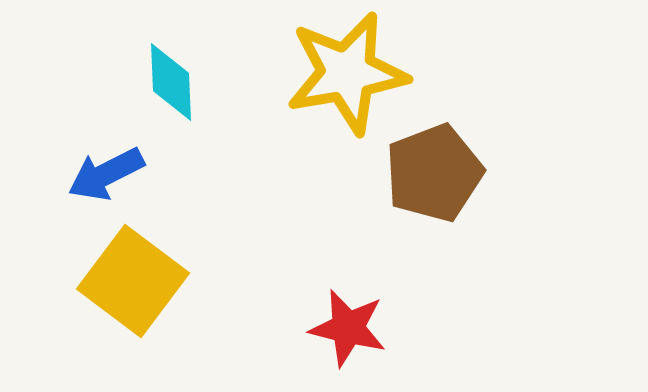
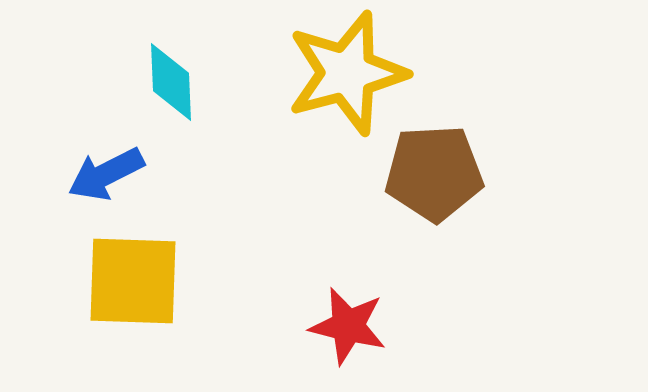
yellow star: rotated 5 degrees counterclockwise
brown pentagon: rotated 18 degrees clockwise
yellow square: rotated 35 degrees counterclockwise
red star: moved 2 px up
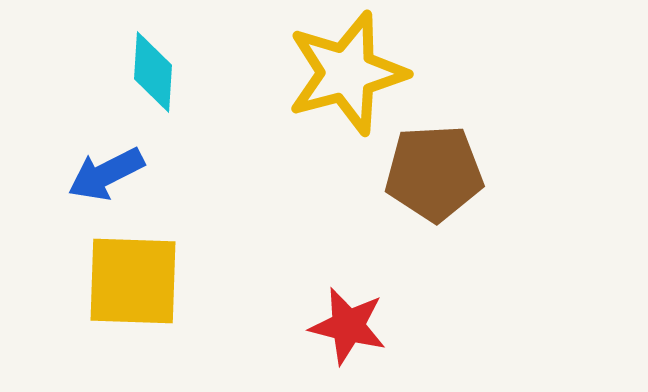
cyan diamond: moved 18 px left, 10 px up; rotated 6 degrees clockwise
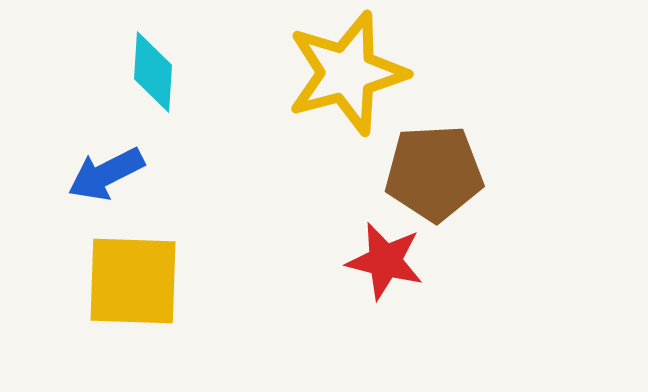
red star: moved 37 px right, 65 px up
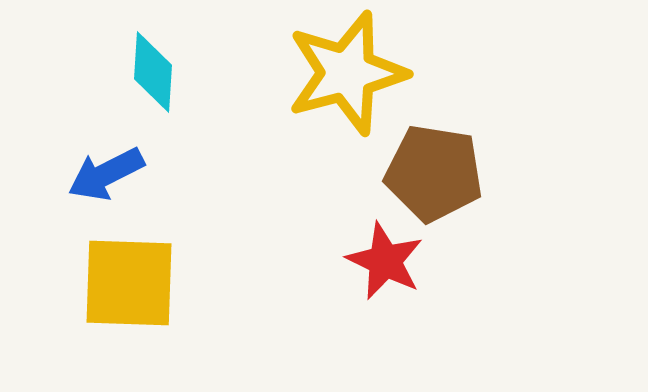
brown pentagon: rotated 12 degrees clockwise
red star: rotated 12 degrees clockwise
yellow square: moved 4 px left, 2 px down
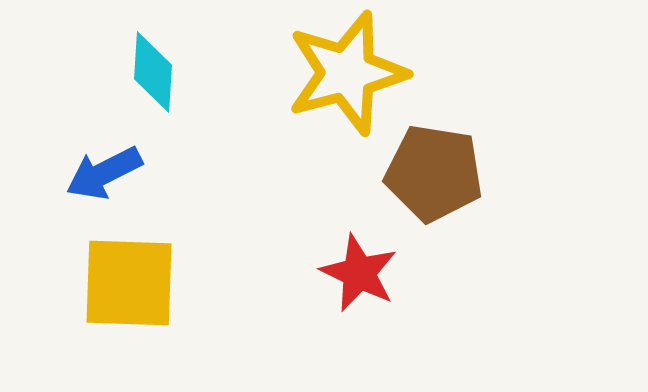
blue arrow: moved 2 px left, 1 px up
red star: moved 26 px left, 12 px down
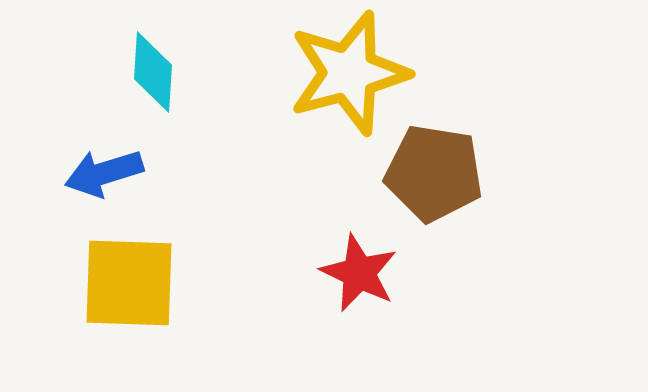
yellow star: moved 2 px right
blue arrow: rotated 10 degrees clockwise
